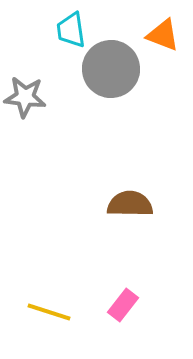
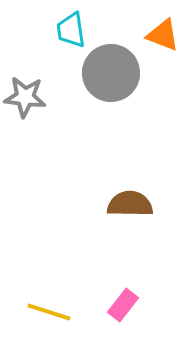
gray circle: moved 4 px down
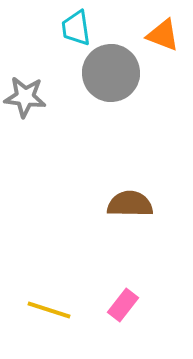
cyan trapezoid: moved 5 px right, 2 px up
yellow line: moved 2 px up
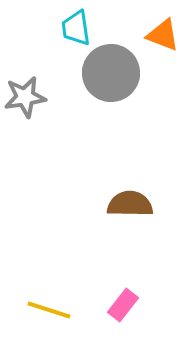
gray star: rotated 15 degrees counterclockwise
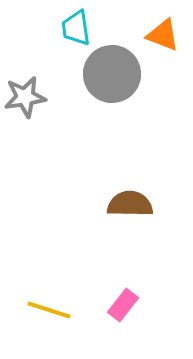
gray circle: moved 1 px right, 1 px down
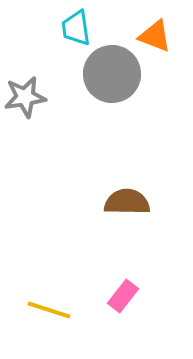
orange triangle: moved 8 px left, 1 px down
brown semicircle: moved 3 px left, 2 px up
pink rectangle: moved 9 px up
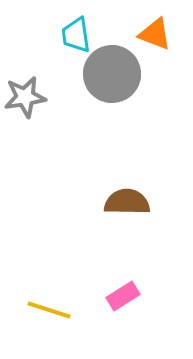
cyan trapezoid: moved 7 px down
orange triangle: moved 2 px up
pink rectangle: rotated 20 degrees clockwise
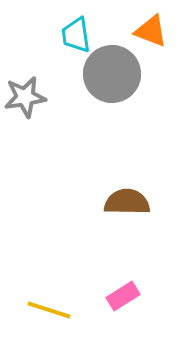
orange triangle: moved 4 px left, 3 px up
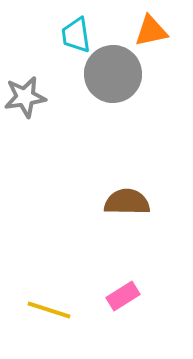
orange triangle: rotated 33 degrees counterclockwise
gray circle: moved 1 px right
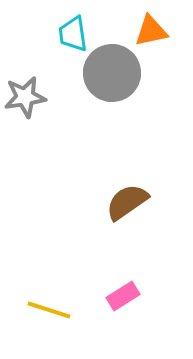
cyan trapezoid: moved 3 px left, 1 px up
gray circle: moved 1 px left, 1 px up
brown semicircle: rotated 36 degrees counterclockwise
